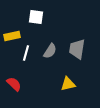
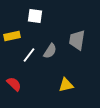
white square: moved 1 px left, 1 px up
gray trapezoid: moved 9 px up
white line: moved 3 px right, 2 px down; rotated 21 degrees clockwise
yellow triangle: moved 2 px left, 1 px down
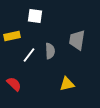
gray semicircle: rotated 35 degrees counterclockwise
yellow triangle: moved 1 px right, 1 px up
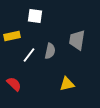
gray semicircle: rotated 14 degrees clockwise
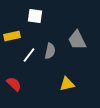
gray trapezoid: rotated 35 degrees counterclockwise
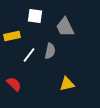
gray trapezoid: moved 12 px left, 13 px up
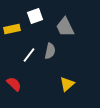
white square: rotated 28 degrees counterclockwise
yellow rectangle: moved 7 px up
yellow triangle: rotated 28 degrees counterclockwise
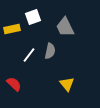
white square: moved 2 px left, 1 px down
yellow triangle: rotated 28 degrees counterclockwise
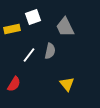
red semicircle: rotated 77 degrees clockwise
